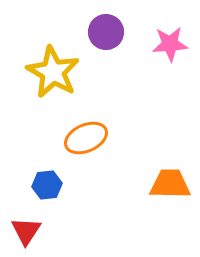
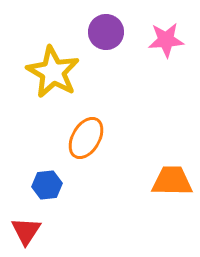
pink star: moved 4 px left, 4 px up
orange ellipse: rotated 36 degrees counterclockwise
orange trapezoid: moved 2 px right, 3 px up
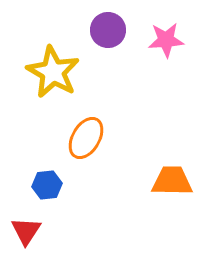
purple circle: moved 2 px right, 2 px up
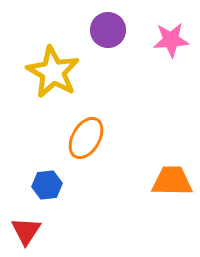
pink star: moved 5 px right
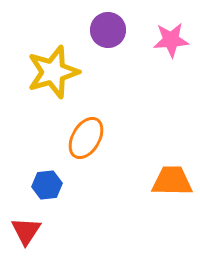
yellow star: rotated 26 degrees clockwise
